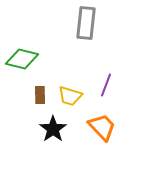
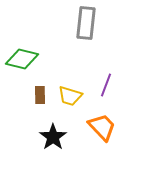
black star: moved 8 px down
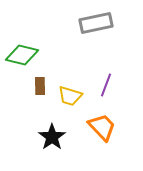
gray rectangle: moved 10 px right; rotated 72 degrees clockwise
green diamond: moved 4 px up
brown rectangle: moved 9 px up
black star: moved 1 px left
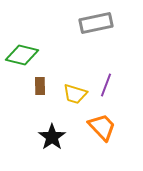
yellow trapezoid: moved 5 px right, 2 px up
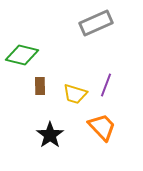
gray rectangle: rotated 12 degrees counterclockwise
black star: moved 2 px left, 2 px up
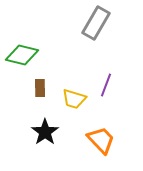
gray rectangle: rotated 36 degrees counterclockwise
brown rectangle: moved 2 px down
yellow trapezoid: moved 1 px left, 5 px down
orange trapezoid: moved 1 px left, 13 px down
black star: moved 5 px left, 3 px up
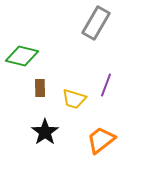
green diamond: moved 1 px down
orange trapezoid: rotated 84 degrees counterclockwise
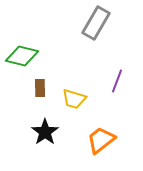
purple line: moved 11 px right, 4 px up
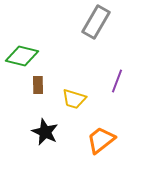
gray rectangle: moved 1 px up
brown rectangle: moved 2 px left, 3 px up
black star: rotated 12 degrees counterclockwise
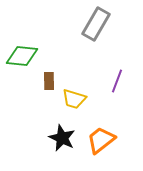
gray rectangle: moved 2 px down
green diamond: rotated 8 degrees counterclockwise
brown rectangle: moved 11 px right, 4 px up
black star: moved 17 px right, 6 px down
